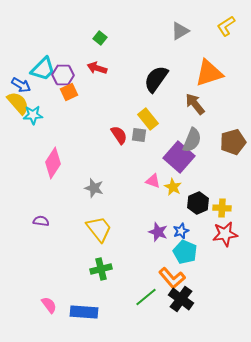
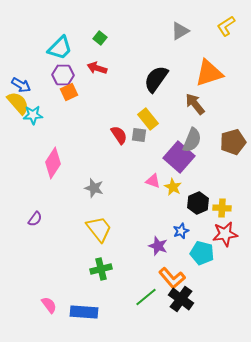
cyan trapezoid: moved 17 px right, 21 px up
purple semicircle: moved 6 px left, 2 px up; rotated 119 degrees clockwise
purple star: moved 14 px down
cyan pentagon: moved 17 px right, 1 px down; rotated 10 degrees counterclockwise
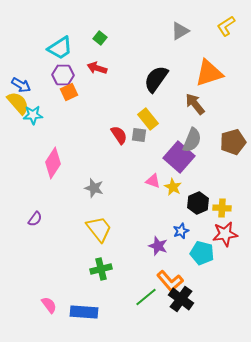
cyan trapezoid: rotated 12 degrees clockwise
orange L-shape: moved 2 px left, 3 px down
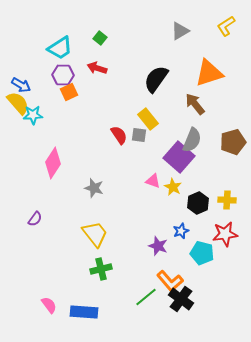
yellow cross: moved 5 px right, 8 px up
yellow trapezoid: moved 4 px left, 5 px down
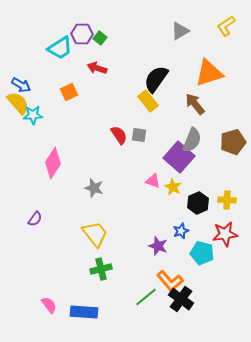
purple hexagon: moved 19 px right, 41 px up
yellow rectangle: moved 18 px up
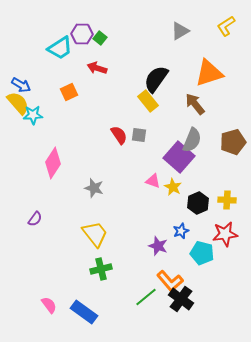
blue rectangle: rotated 32 degrees clockwise
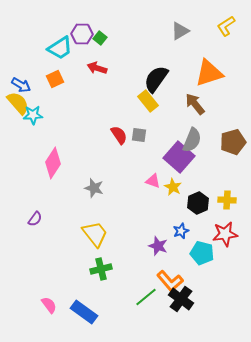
orange square: moved 14 px left, 13 px up
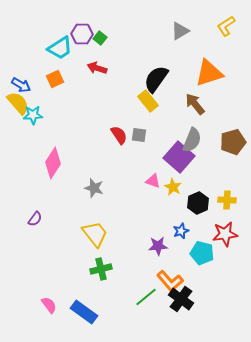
purple star: rotated 24 degrees counterclockwise
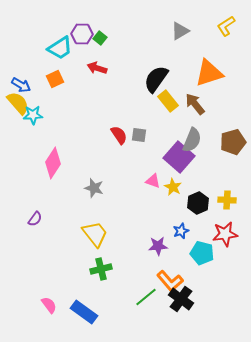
yellow rectangle: moved 20 px right
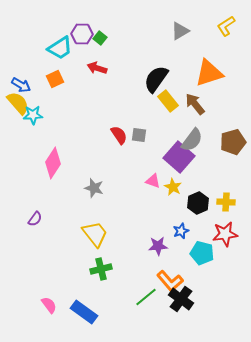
gray semicircle: rotated 15 degrees clockwise
yellow cross: moved 1 px left, 2 px down
